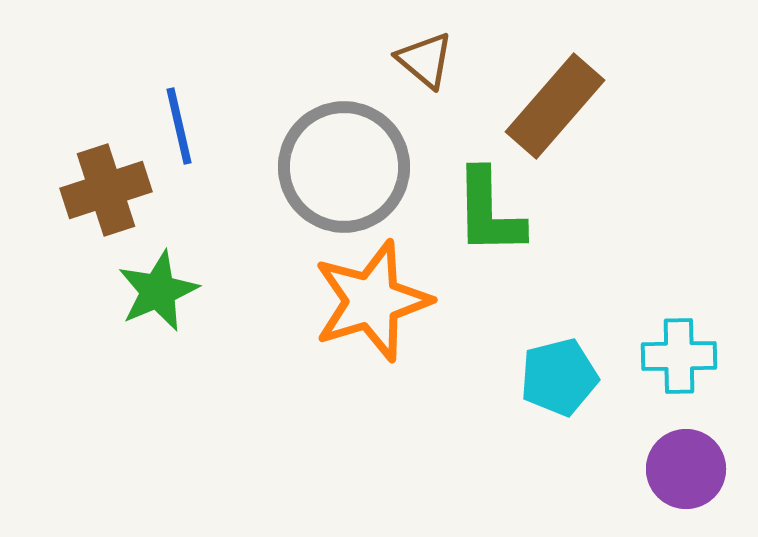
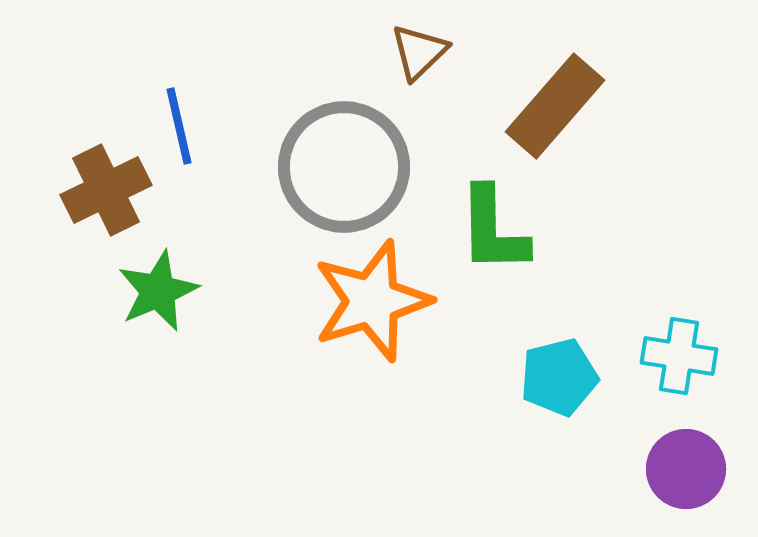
brown triangle: moved 6 px left, 8 px up; rotated 36 degrees clockwise
brown cross: rotated 8 degrees counterclockwise
green L-shape: moved 4 px right, 18 px down
cyan cross: rotated 10 degrees clockwise
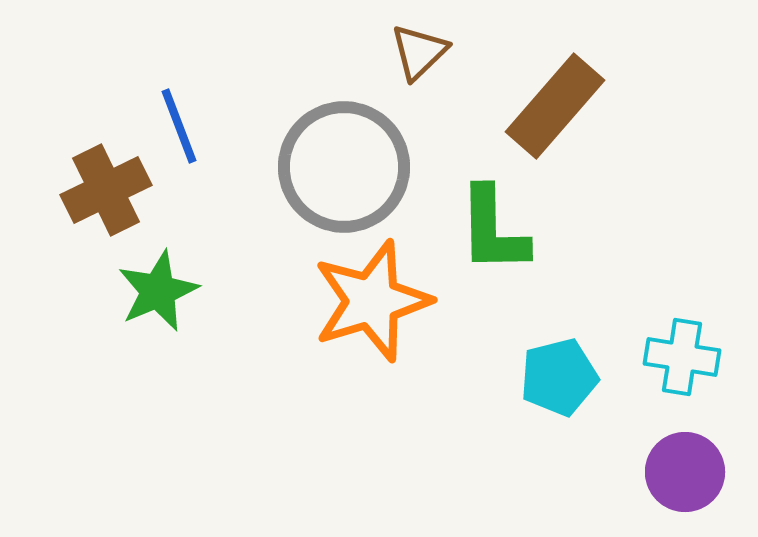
blue line: rotated 8 degrees counterclockwise
cyan cross: moved 3 px right, 1 px down
purple circle: moved 1 px left, 3 px down
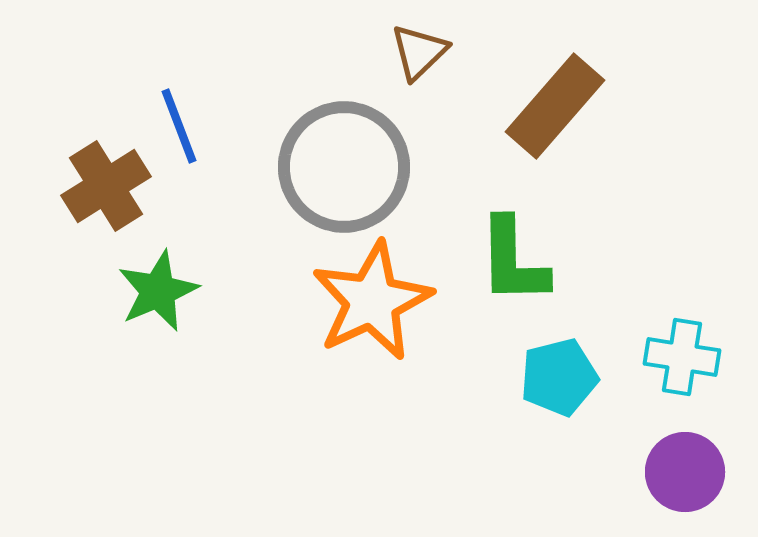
brown cross: moved 4 px up; rotated 6 degrees counterclockwise
green L-shape: moved 20 px right, 31 px down
orange star: rotated 8 degrees counterclockwise
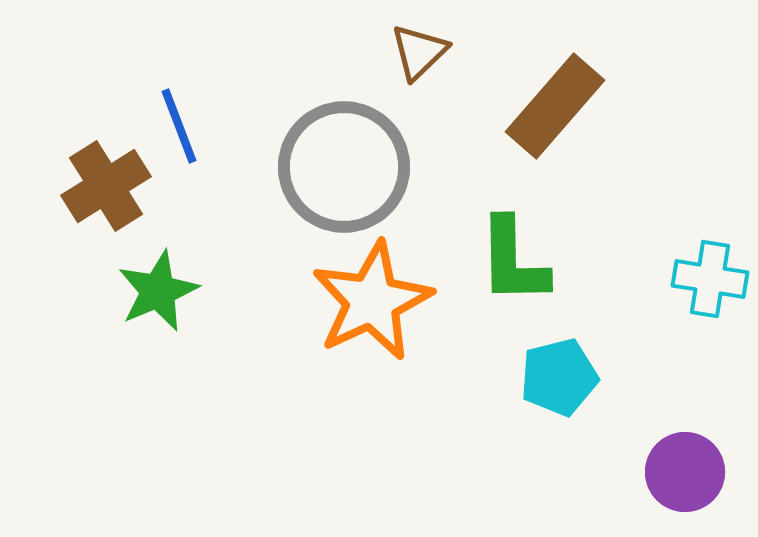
cyan cross: moved 28 px right, 78 px up
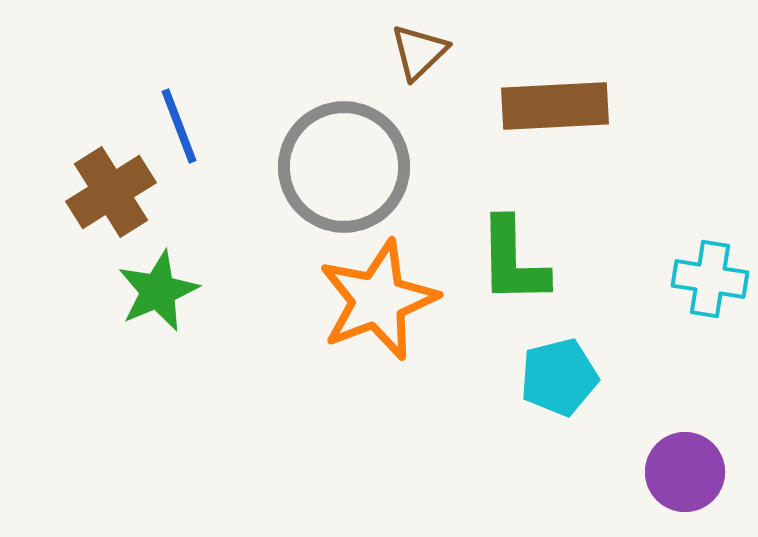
brown rectangle: rotated 46 degrees clockwise
brown cross: moved 5 px right, 6 px down
orange star: moved 6 px right, 1 px up; rotated 4 degrees clockwise
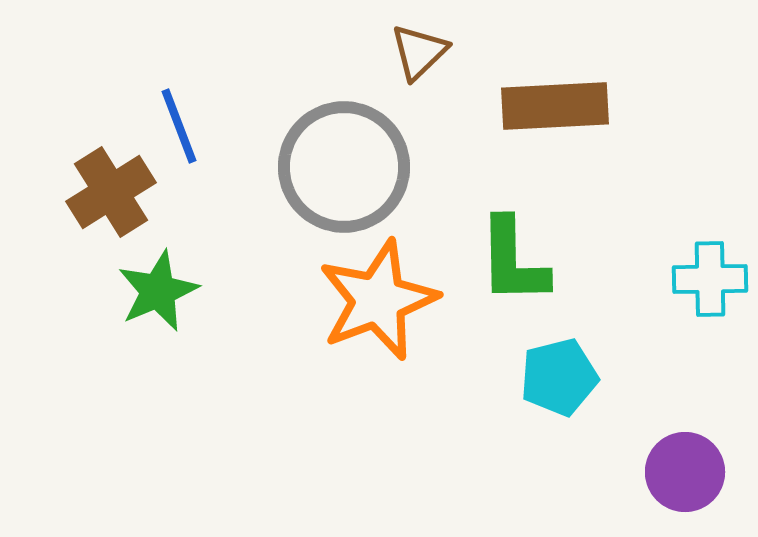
cyan cross: rotated 10 degrees counterclockwise
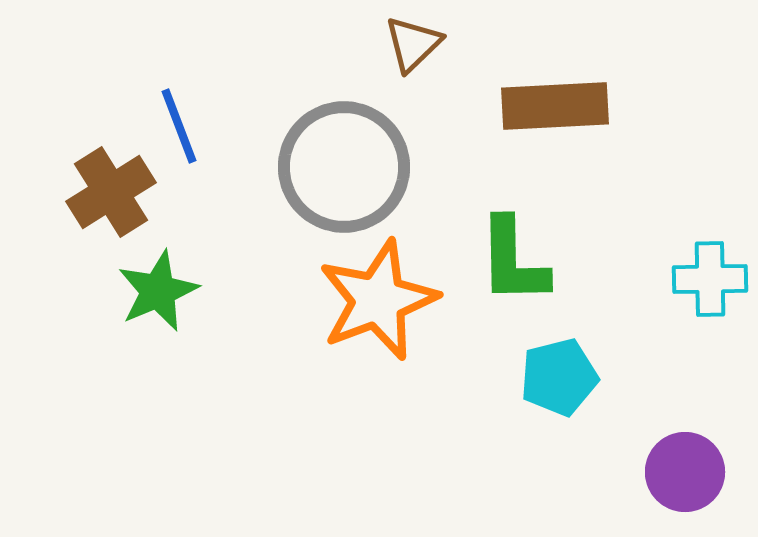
brown triangle: moved 6 px left, 8 px up
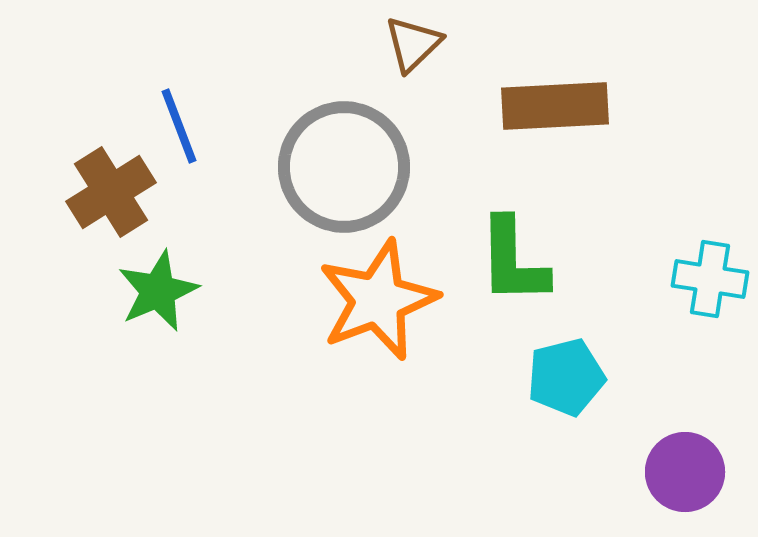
cyan cross: rotated 10 degrees clockwise
cyan pentagon: moved 7 px right
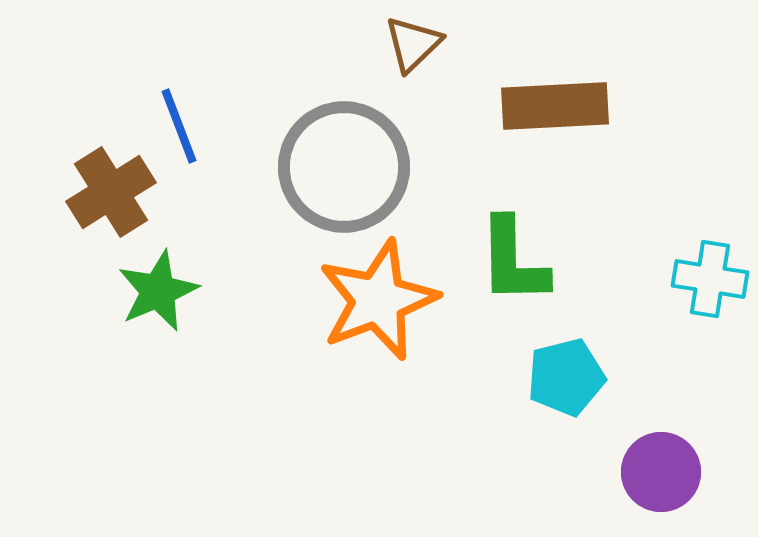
purple circle: moved 24 px left
